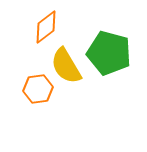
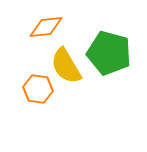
orange diamond: rotated 32 degrees clockwise
orange hexagon: rotated 16 degrees clockwise
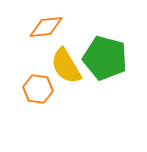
green pentagon: moved 4 px left, 5 px down
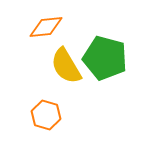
orange hexagon: moved 8 px right, 26 px down; rotated 8 degrees clockwise
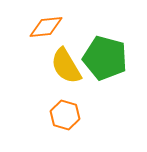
orange hexagon: moved 19 px right
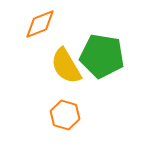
orange diamond: moved 6 px left, 3 px up; rotated 16 degrees counterclockwise
green pentagon: moved 3 px left, 2 px up; rotated 6 degrees counterclockwise
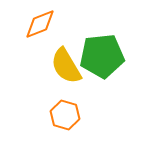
green pentagon: rotated 15 degrees counterclockwise
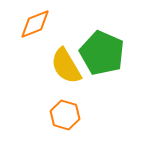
orange diamond: moved 5 px left
green pentagon: moved 3 px up; rotated 30 degrees clockwise
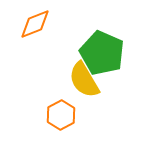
yellow semicircle: moved 18 px right, 14 px down
orange hexagon: moved 4 px left; rotated 16 degrees clockwise
